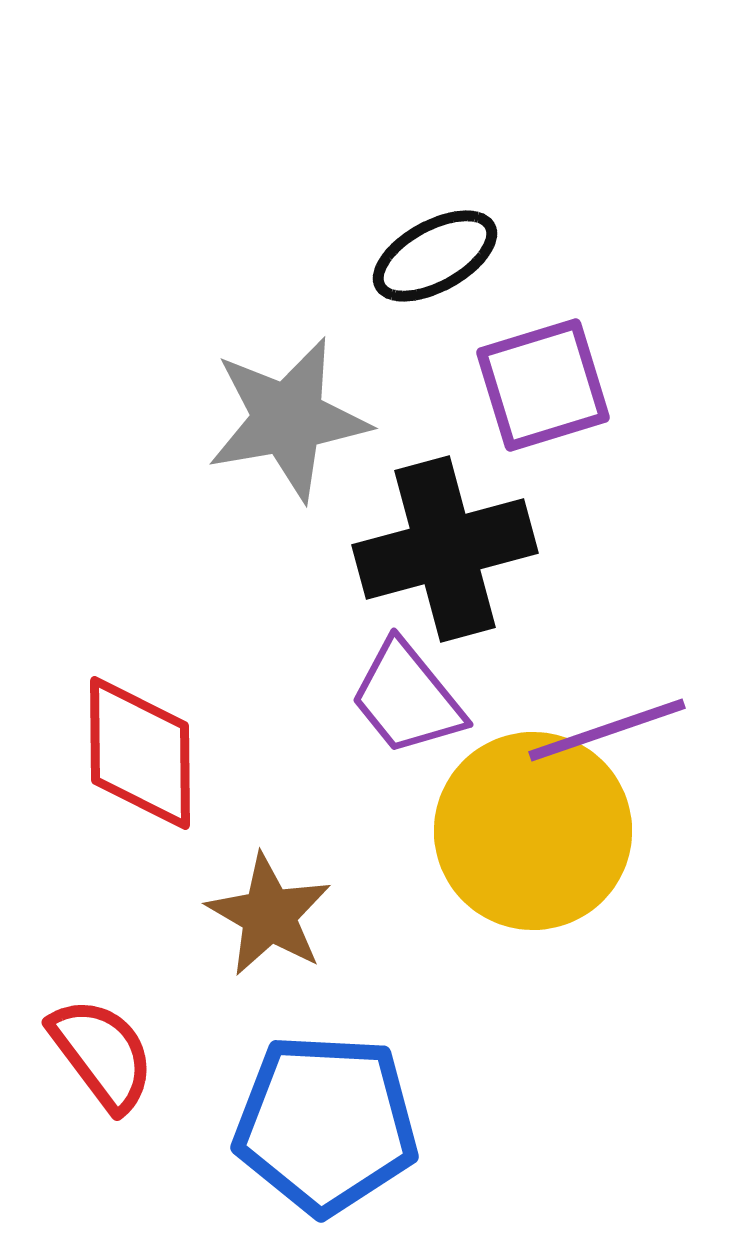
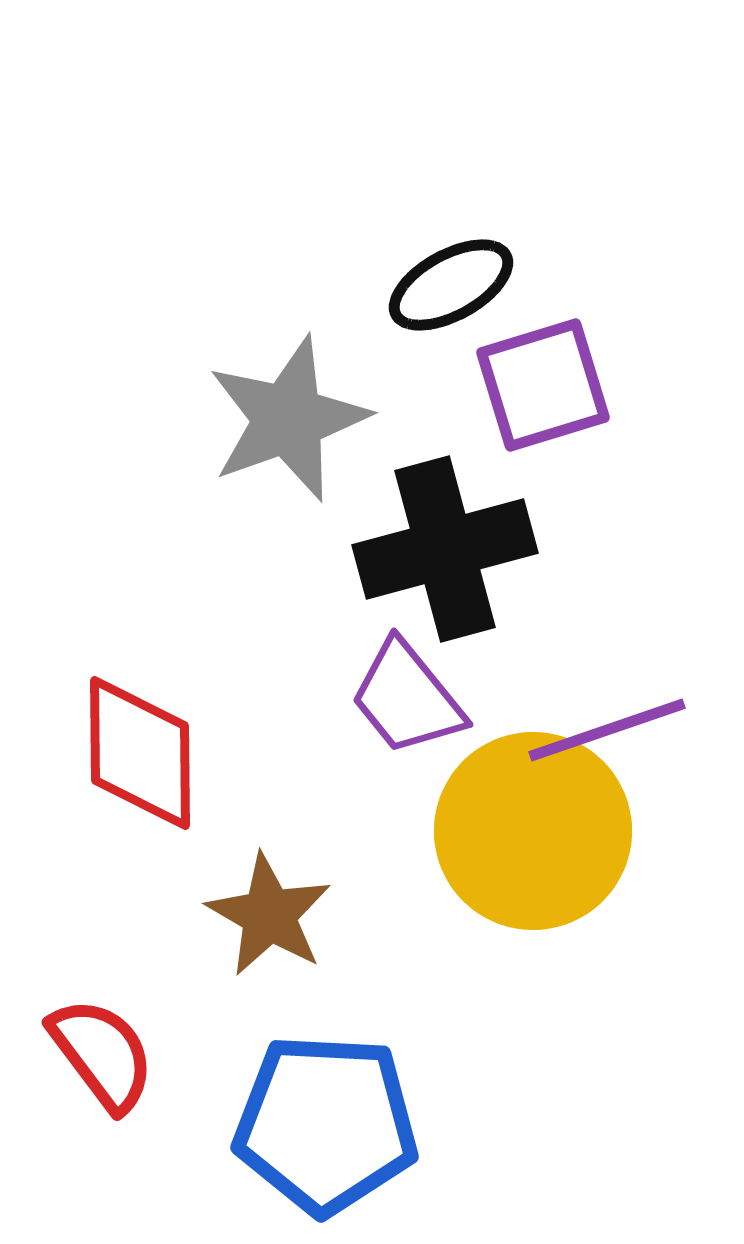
black ellipse: moved 16 px right, 29 px down
gray star: rotated 10 degrees counterclockwise
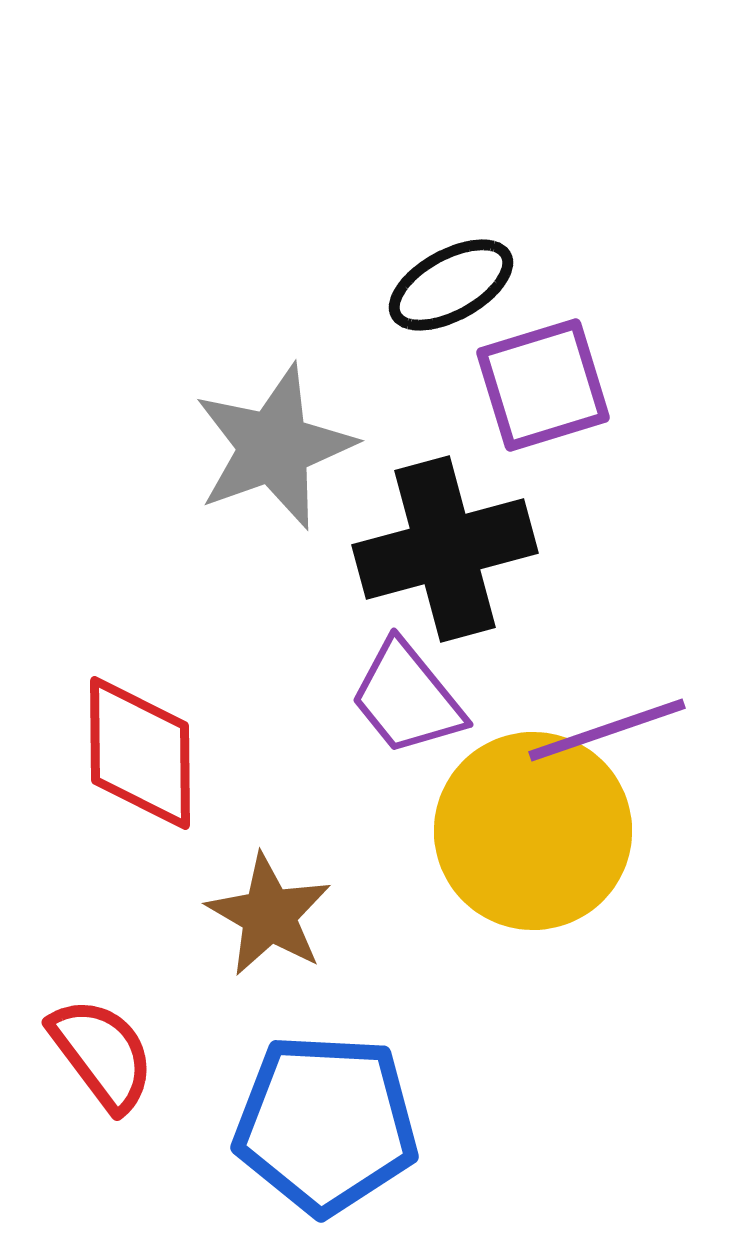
gray star: moved 14 px left, 28 px down
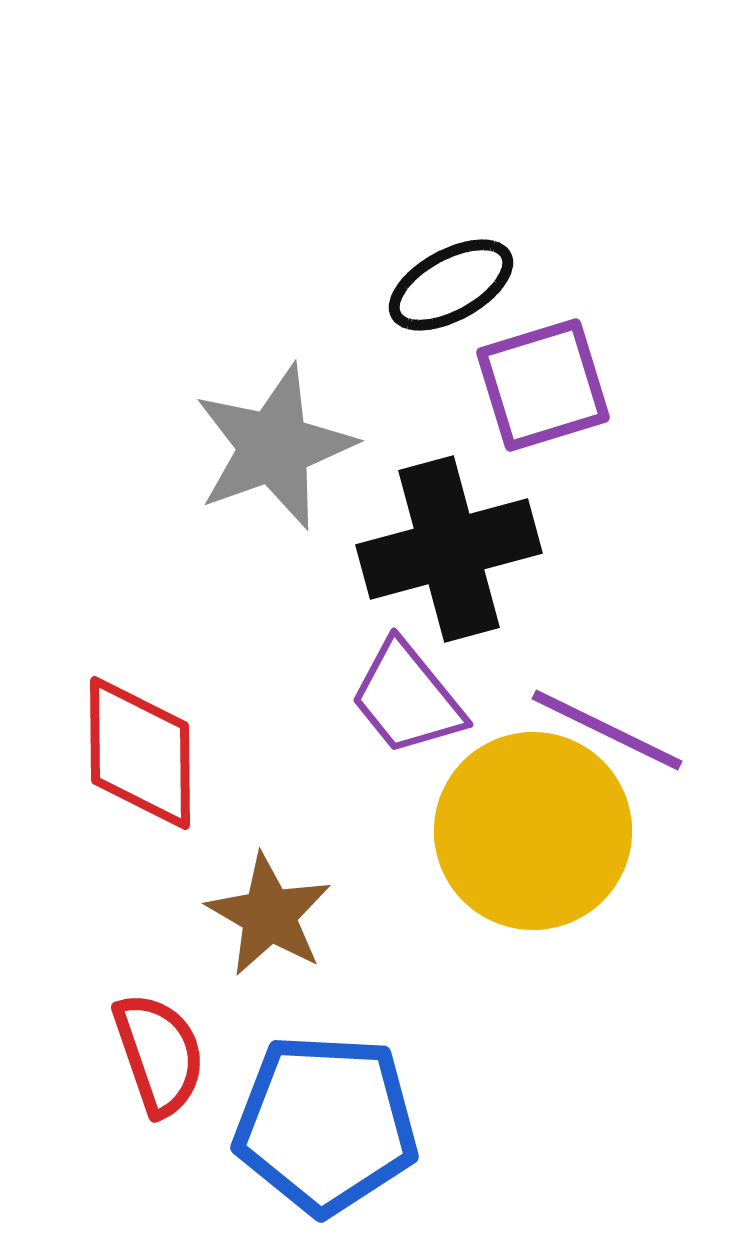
black cross: moved 4 px right
purple line: rotated 45 degrees clockwise
red semicircle: moved 57 px right; rotated 18 degrees clockwise
